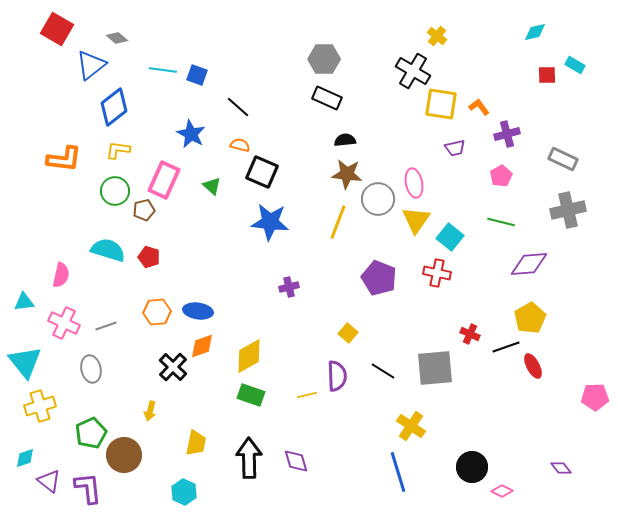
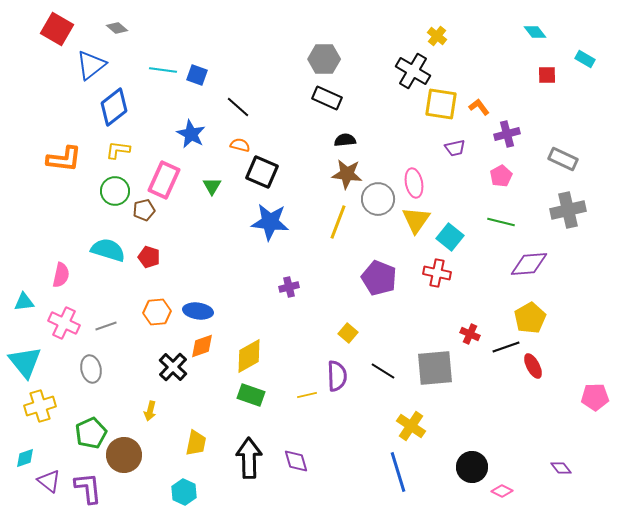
cyan diamond at (535, 32): rotated 65 degrees clockwise
gray diamond at (117, 38): moved 10 px up
cyan rectangle at (575, 65): moved 10 px right, 6 px up
green triangle at (212, 186): rotated 18 degrees clockwise
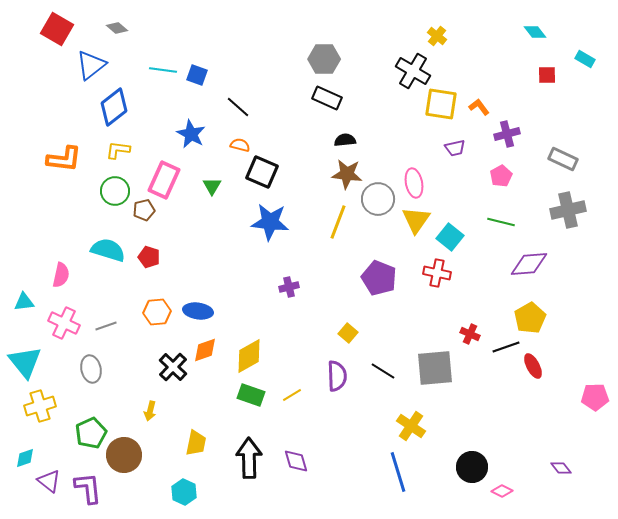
orange diamond at (202, 346): moved 3 px right, 4 px down
yellow line at (307, 395): moved 15 px left; rotated 18 degrees counterclockwise
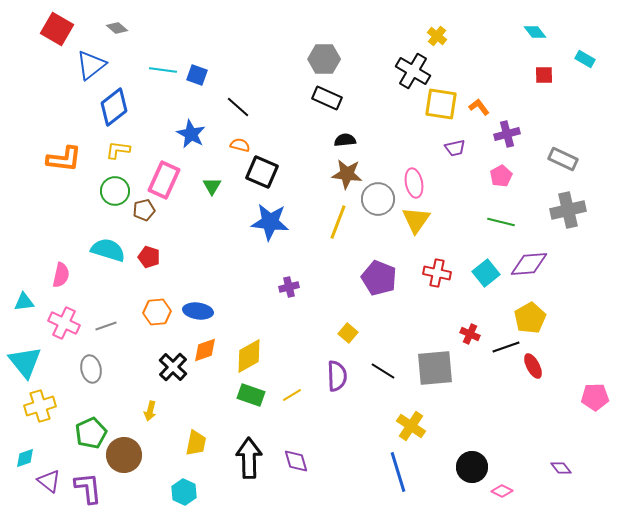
red square at (547, 75): moved 3 px left
cyan square at (450, 237): moved 36 px right, 36 px down; rotated 12 degrees clockwise
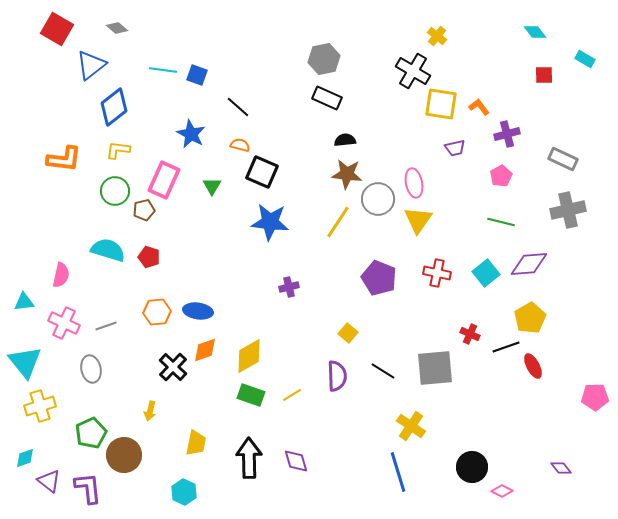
gray hexagon at (324, 59): rotated 12 degrees counterclockwise
yellow triangle at (416, 220): moved 2 px right
yellow line at (338, 222): rotated 12 degrees clockwise
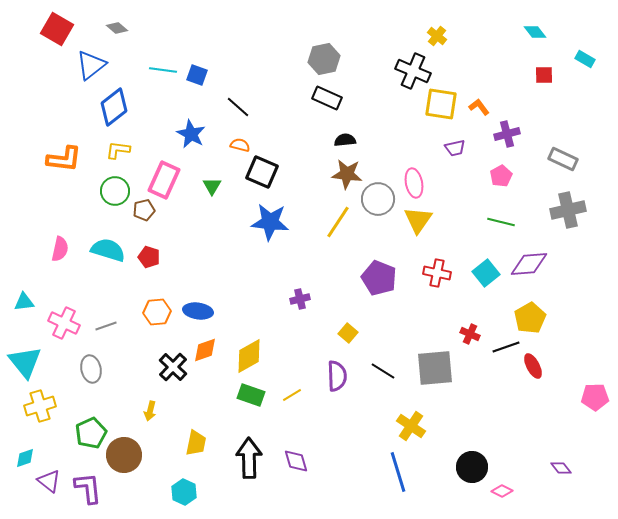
black cross at (413, 71): rotated 8 degrees counterclockwise
pink semicircle at (61, 275): moved 1 px left, 26 px up
purple cross at (289, 287): moved 11 px right, 12 px down
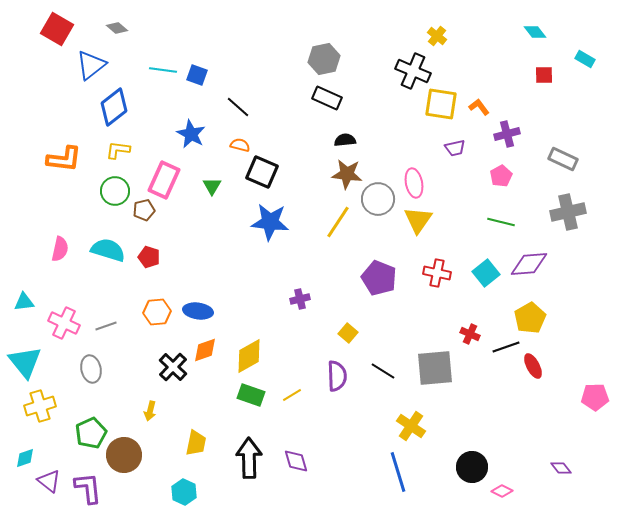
gray cross at (568, 210): moved 2 px down
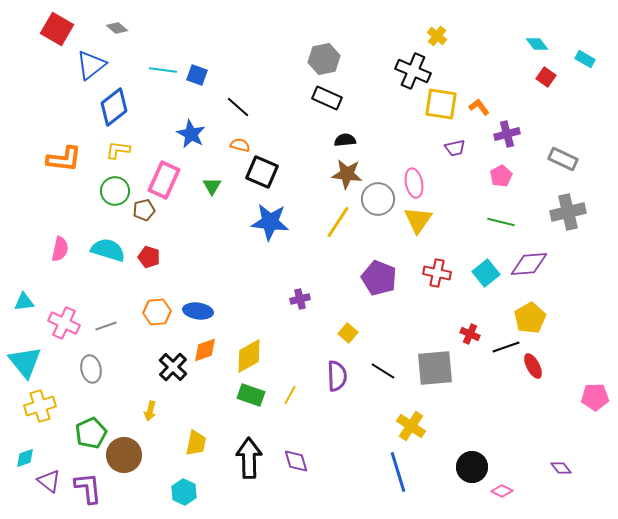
cyan diamond at (535, 32): moved 2 px right, 12 px down
red square at (544, 75): moved 2 px right, 2 px down; rotated 36 degrees clockwise
yellow line at (292, 395): moved 2 px left; rotated 30 degrees counterclockwise
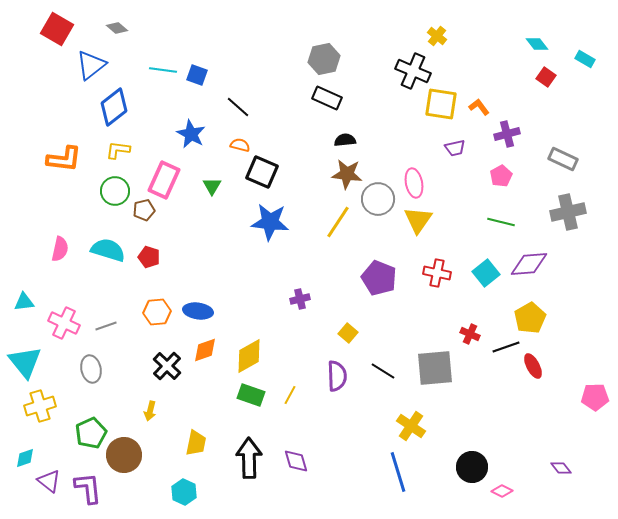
black cross at (173, 367): moved 6 px left, 1 px up
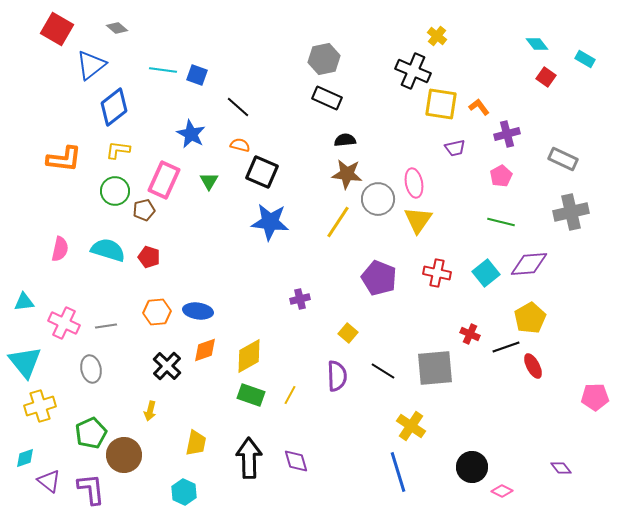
green triangle at (212, 186): moved 3 px left, 5 px up
gray cross at (568, 212): moved 3 px right
gray line at (106, 326): rotated 10 degrees clockwise
purple L-shape at (88, 488): moved 3 px right, 1 px down
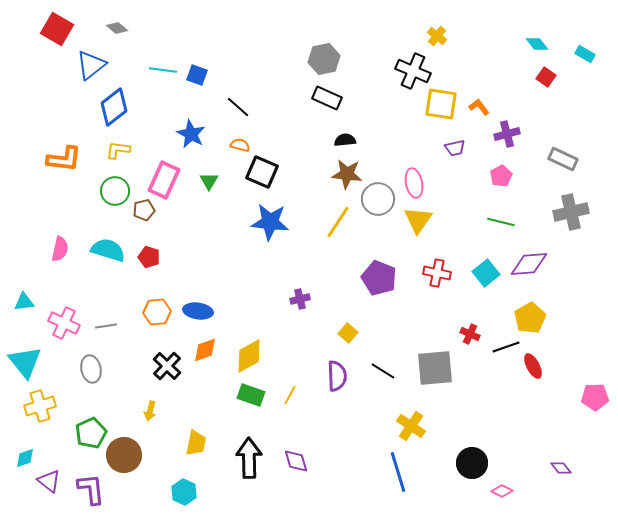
cyan rectangle at (585, 59): moved 5 px up
black circle at (472, 467): moved 4 px up
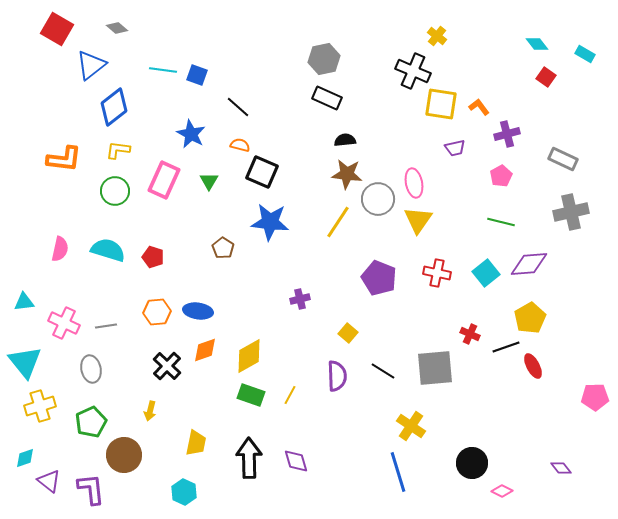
brown pentagon at (144, 210): moved 79 px right, 38 px down; rotated 25 degrees counterclockwise
red pentagon at (149, 257): moved 4 px right
green pentagon at (91, 433): moved 11 px up
